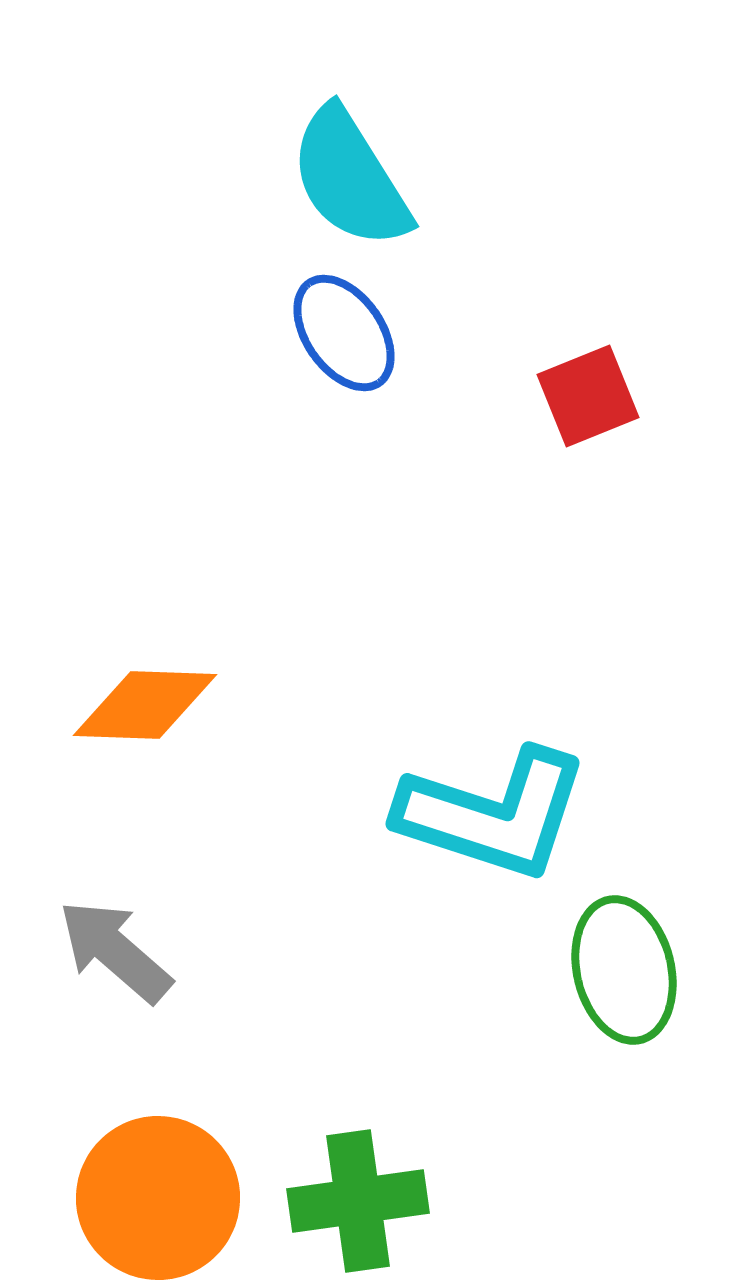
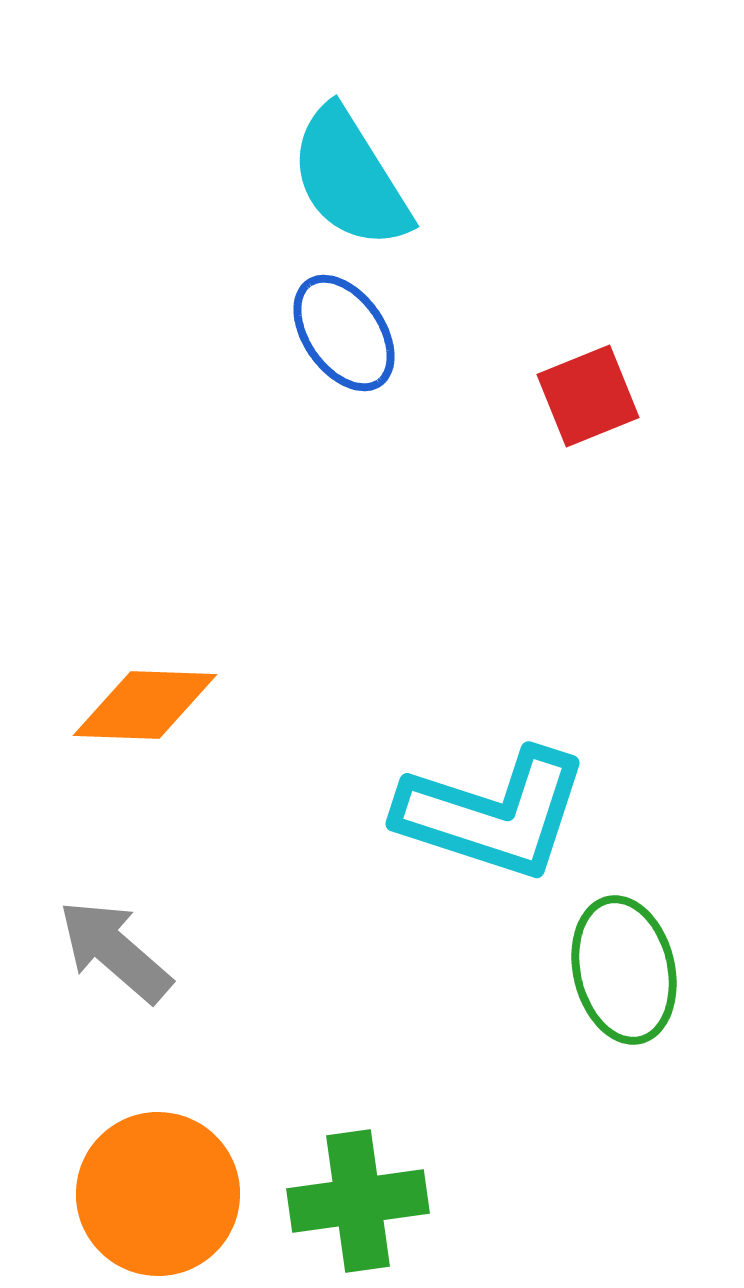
orange circle: moved 4 px up
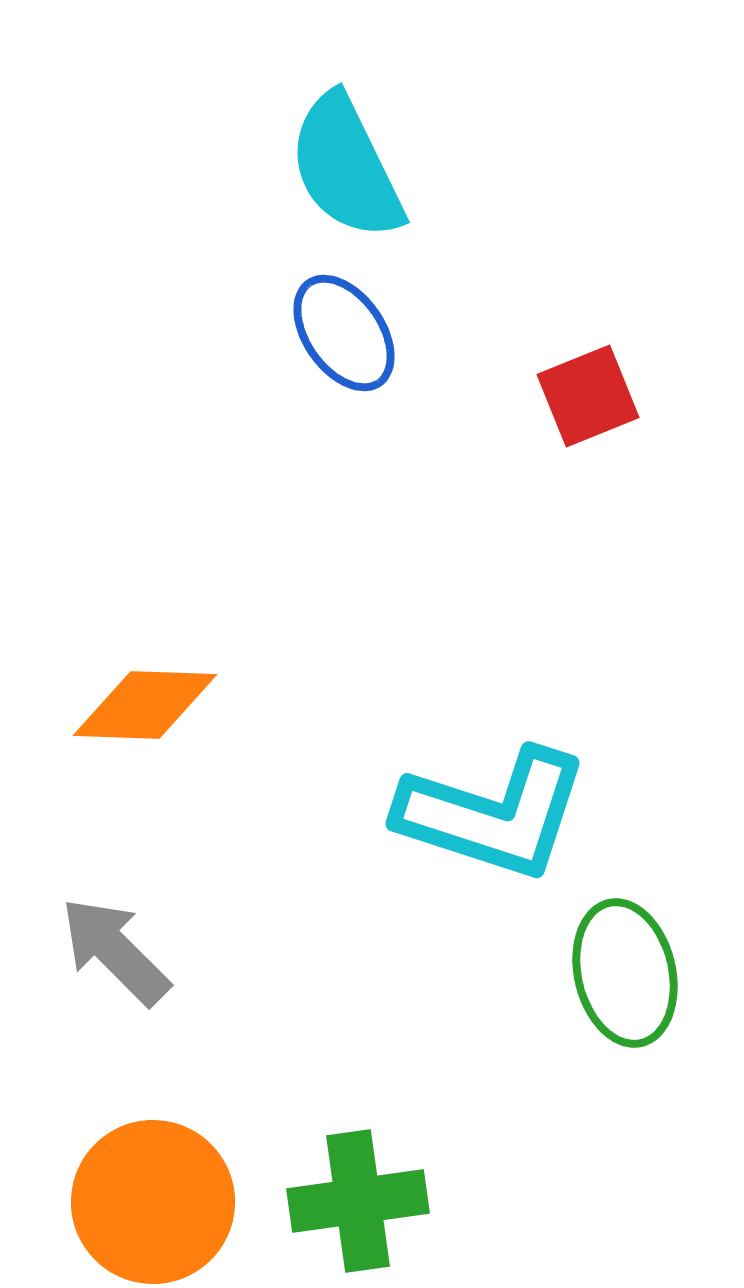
cyan semicircle: moved 4 px left, 11 px up; rotated 6 degrees clockwise
gray arrow: rotated 4 degrees clockwise
green ellipse: moved 1 px right, 3 px down
orange circle: moved 5 px left, 8 px down
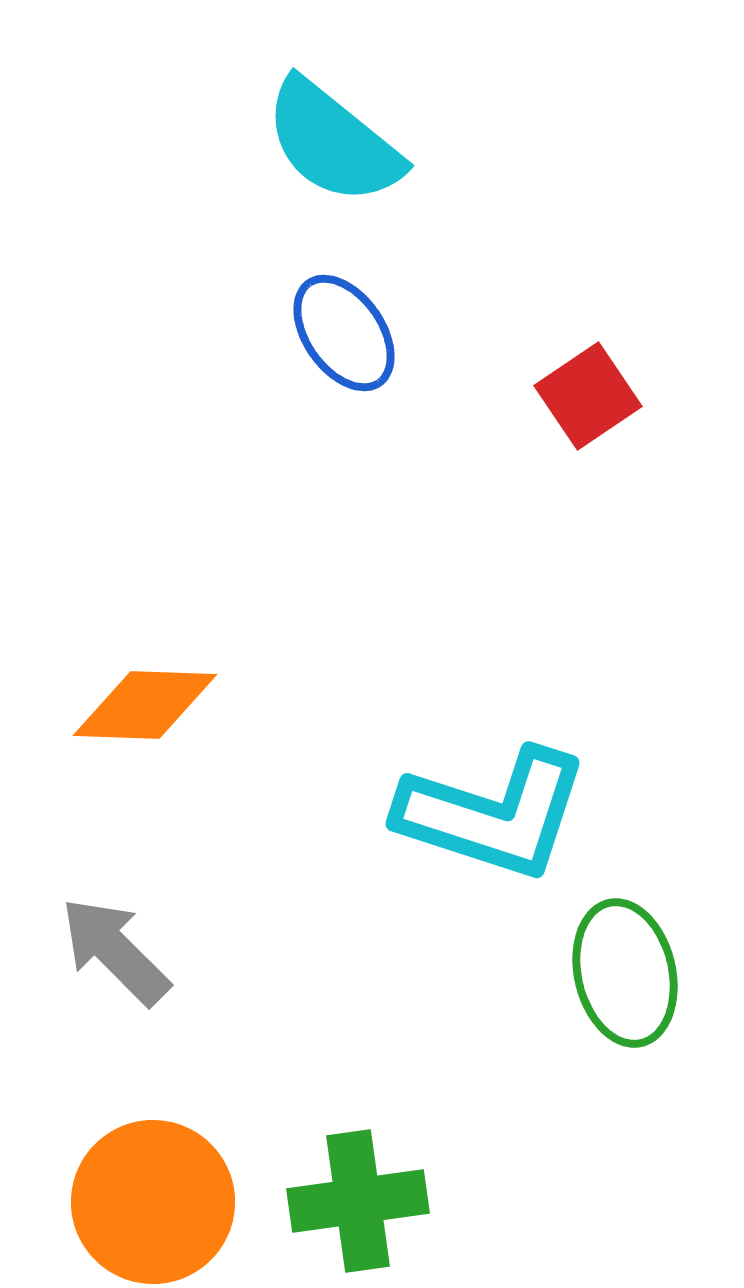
cyan semicircle: moved 13 px left, 25 px up; rotated 25 degrees counterclockwise
red square: rotated 12 degrees counterclockwise
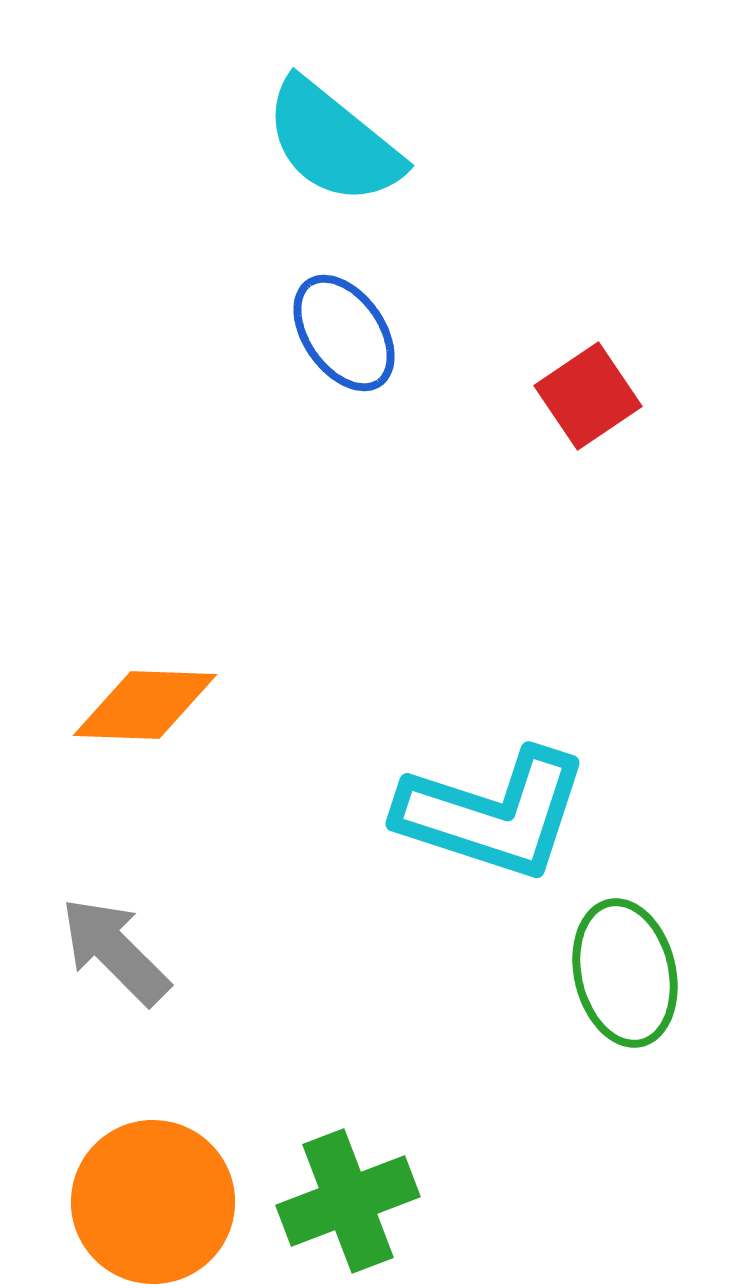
green cross: moved 10 px left; rotated 13 degrees counterclockwise
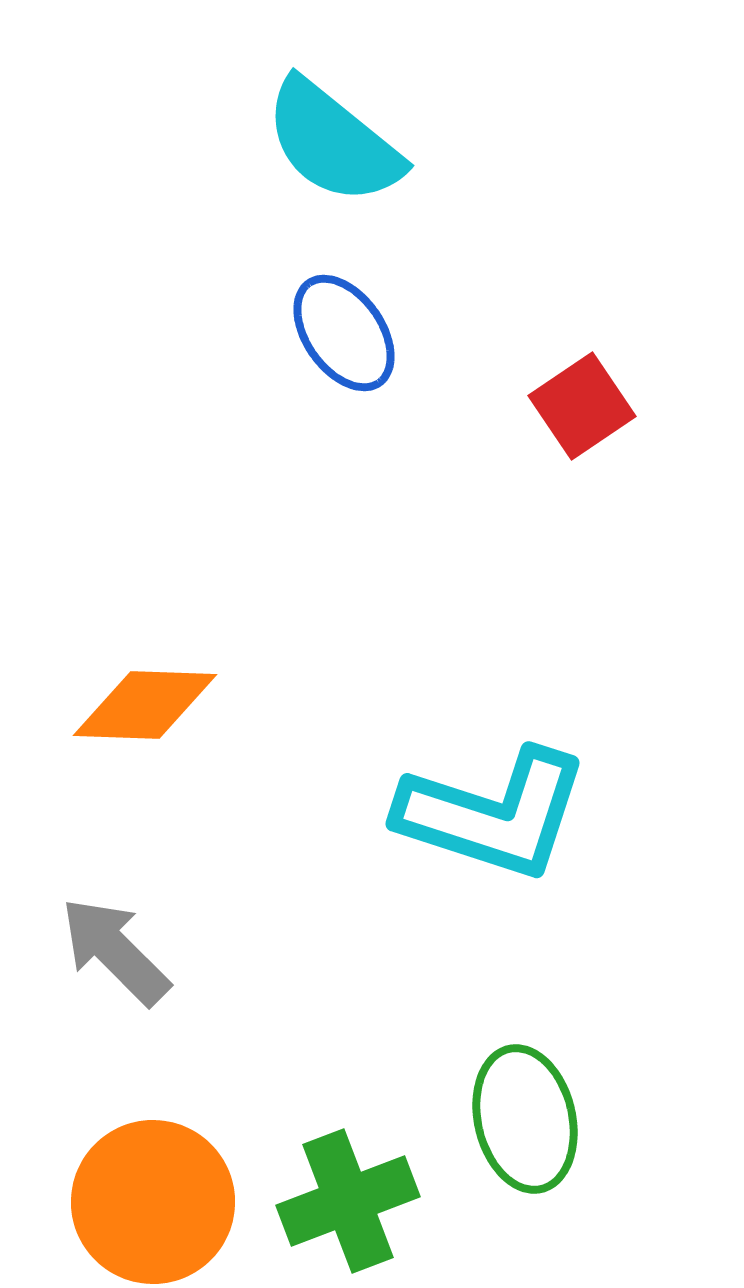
red square: moved 6 px left, 10 px down
green ellipse: moved 100 px left, 146 px down
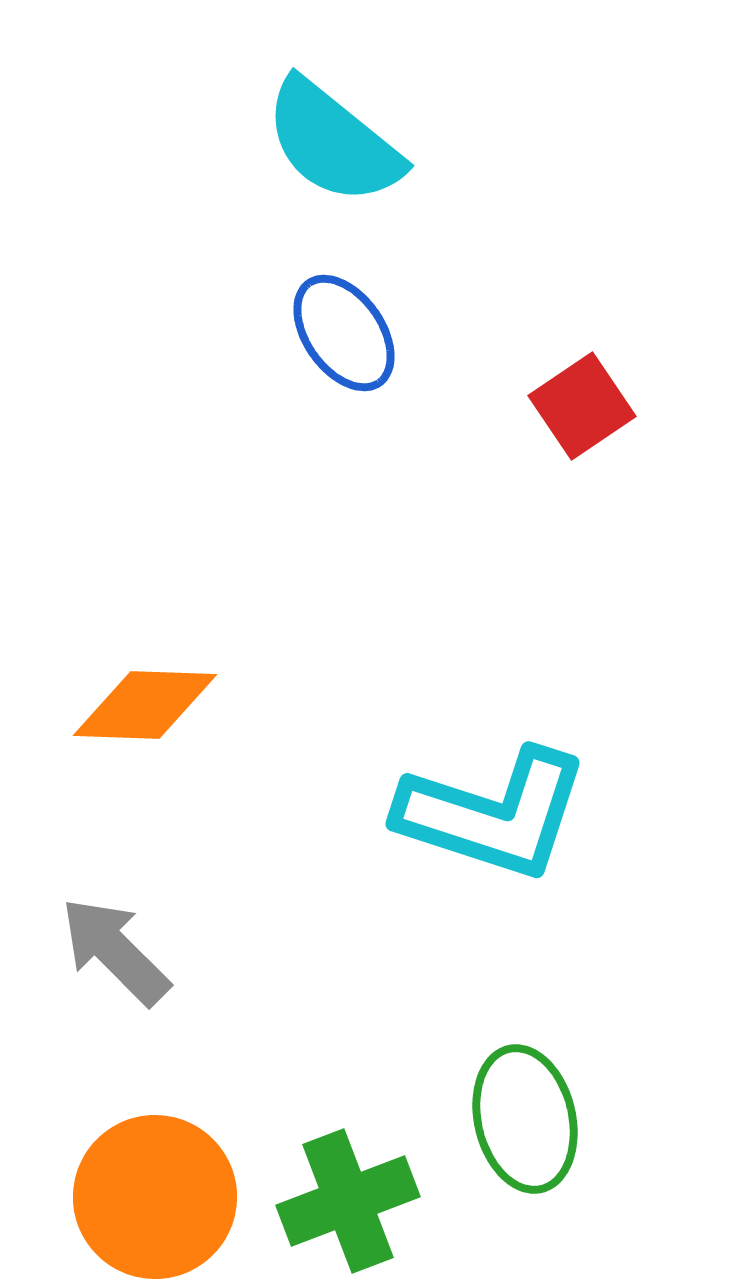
orange circle: moved 2 px right, 5 px up
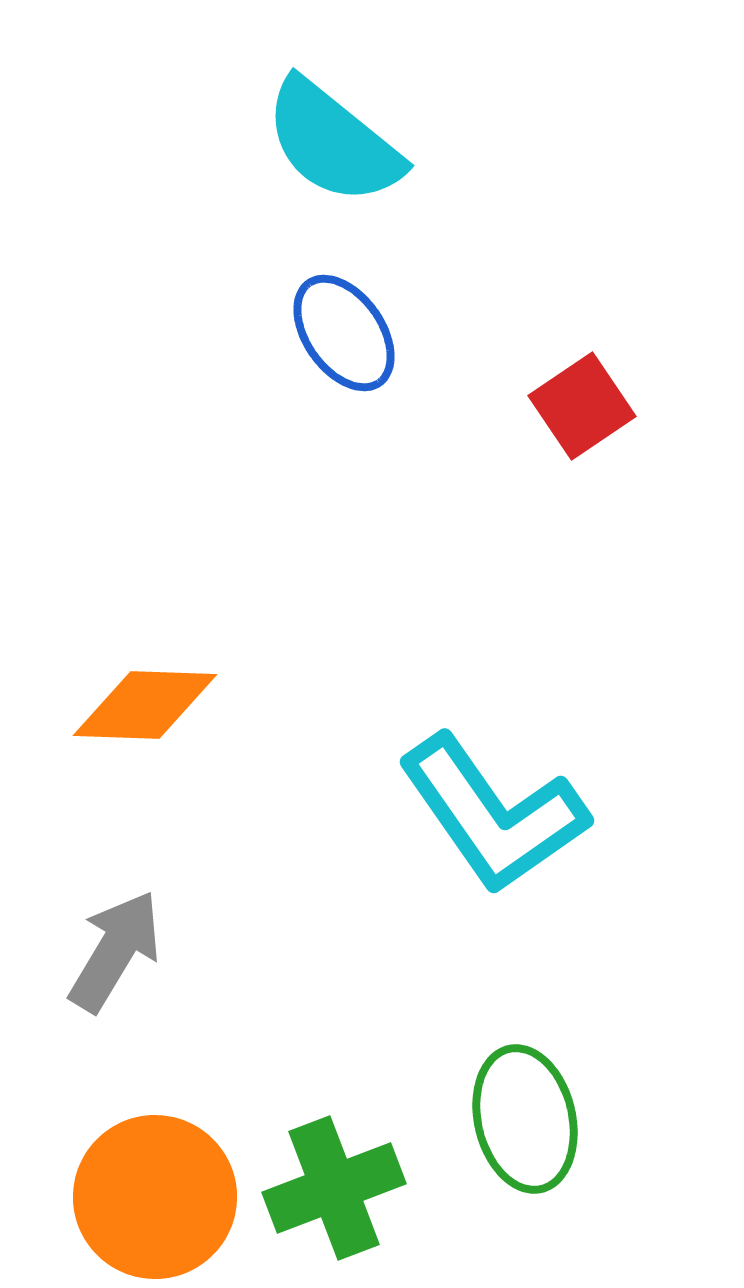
cyan L-shape: rotated 37 degrees clockwise
gray arrow: rotated 76 degrees clockwise
green cross: moved 14 px left, 13 px up
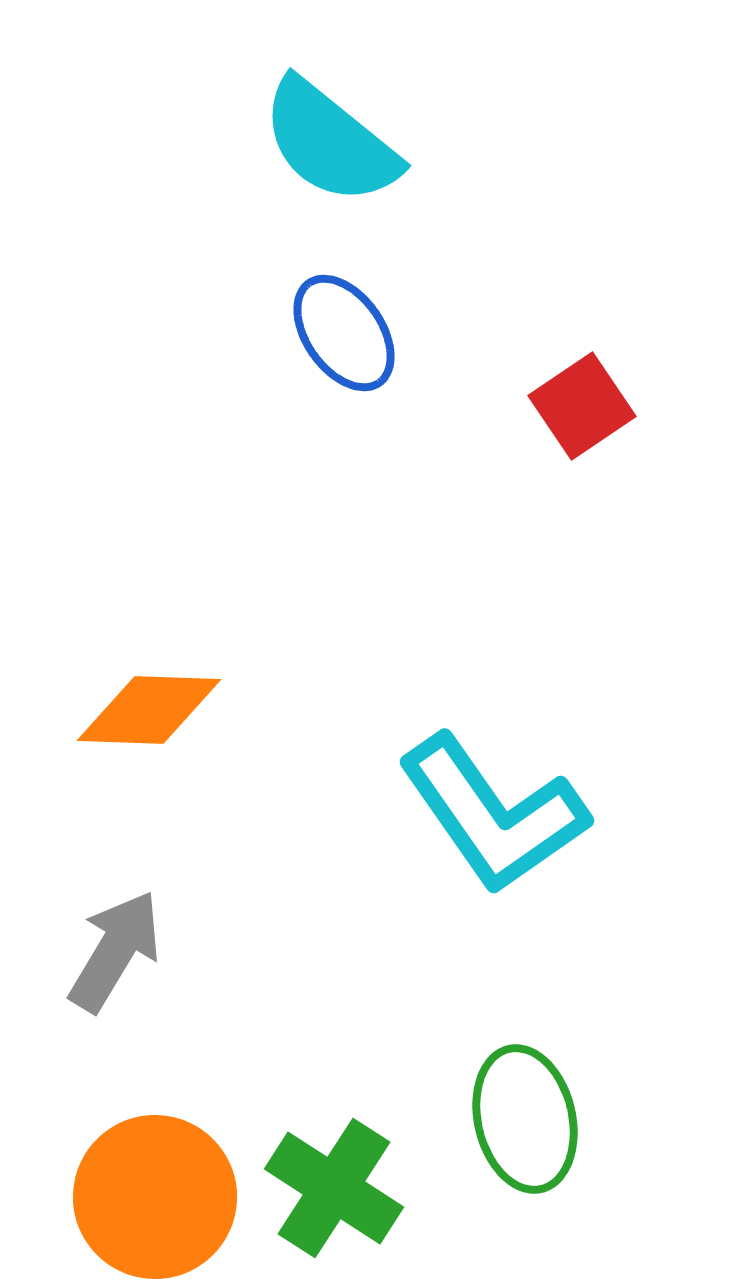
cyan semicircle: moved 3 px left
orange diamond: moved 4 px right, 5 px down
green cross: rotated 36 degrees counterclockwise
